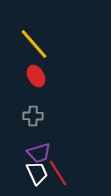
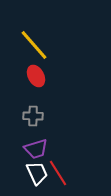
yellow line: moved 1 px down
purple trapezoid: moved 3 px left, 4 px up
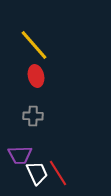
red ellipse: rotated 15 degrees clockwise
purple trapezoid: moved 16 px left, 6 px down; rotated 15 degrees clockwise
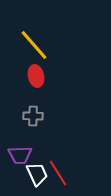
white trapezoid: moved 1 px down
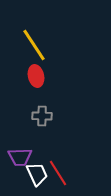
yellow line: rotated 8 degrees clockwise
gray cross: moved 9 px right
purple trapezoid: moved 2 px down
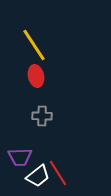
white trapezoid: moved 1 px right, 2 px down; rotated 75 degrees clockwise
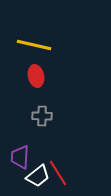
yellow line: rotated 44 degrees counterclockwise
purple trapezoid: rotated 95 degrees clockwise
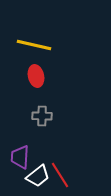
red line: moved 2 px right, 2 px down
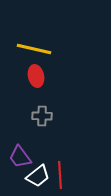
yellow line: moved 4 px down
purple trapezoid: rotated 40 degrees counterclockwise
red line: rotated 28 degrees clockwise
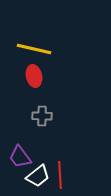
red ellipse: moved 2 px left
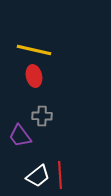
yellow line: moved 1 px down
purple trapezoid: moved 21 px up
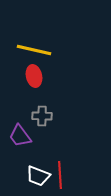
white trapezoid: rotated 60 degrees clockwise
